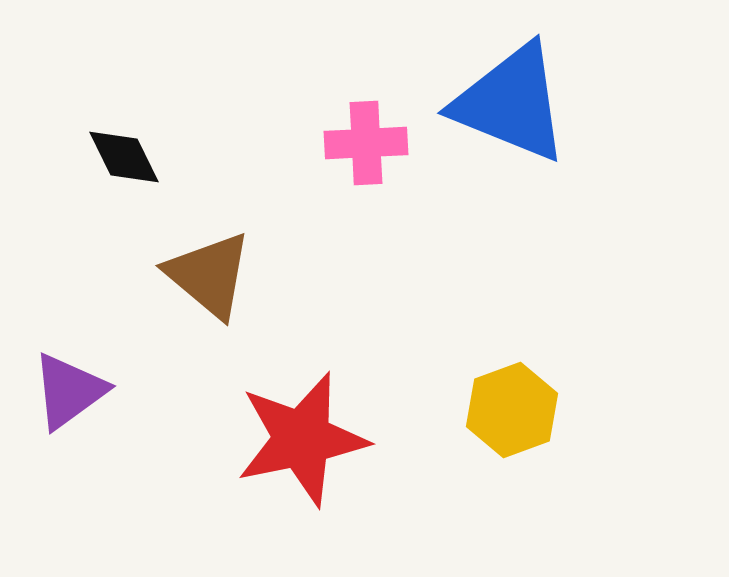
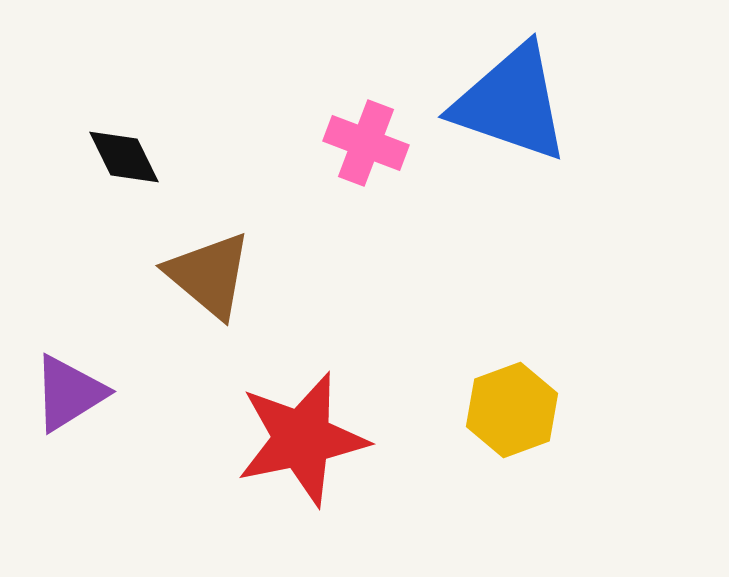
blue triangle: rotated 3 degrees counterclockwise
pink cross: rotated 24 degrees clockwise
purple triangle: moved 2 px down; rotated 4 degrees clockwise
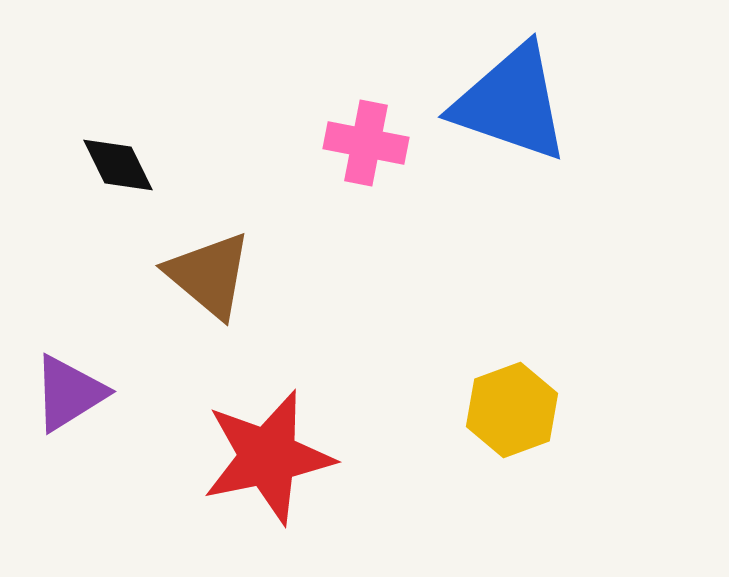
pink cross: rotated 10 degrees counterclockwise
black diamond: moved 6 px left, 8 px down
red star: moved 34 px left, 18 px down
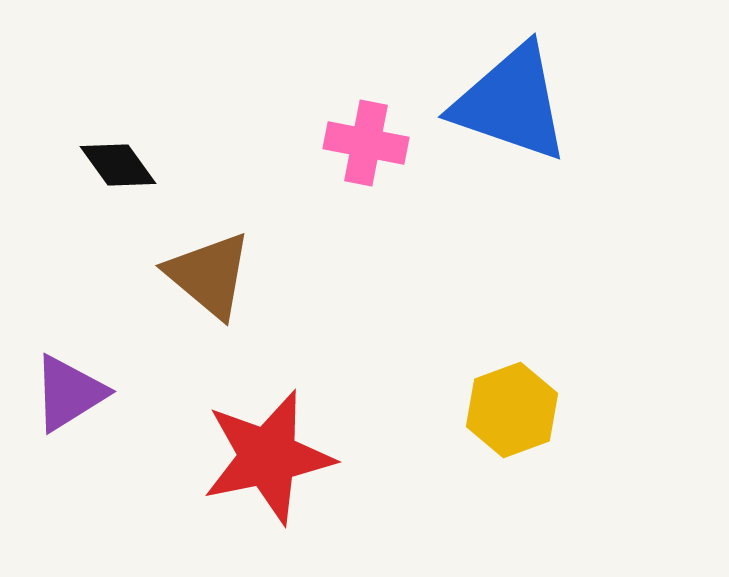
black diamond: rotated 10 degrees counterclockwise
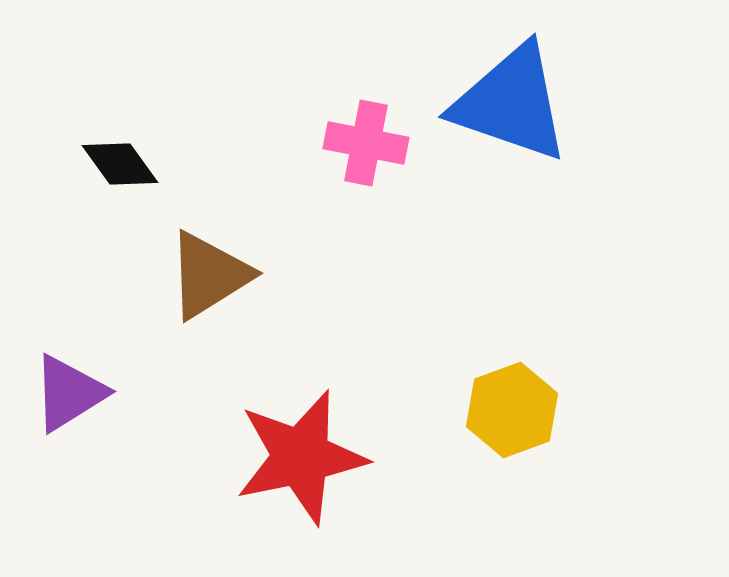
black diamond: moved 2 px right, 1 px up
brown triangle: rotated 48 degrees clockwise
red star: moved 33 px right
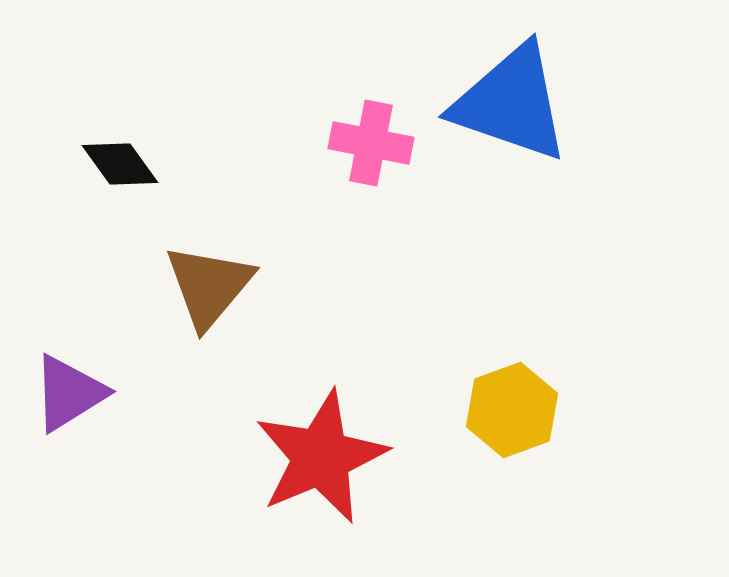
pink cross: moved 5 px right
brown triangle: moved 11 px down; rotated 18 degrees counterclockwise
red star: moved 20 px right; rotated 11 degrees counterclockwise
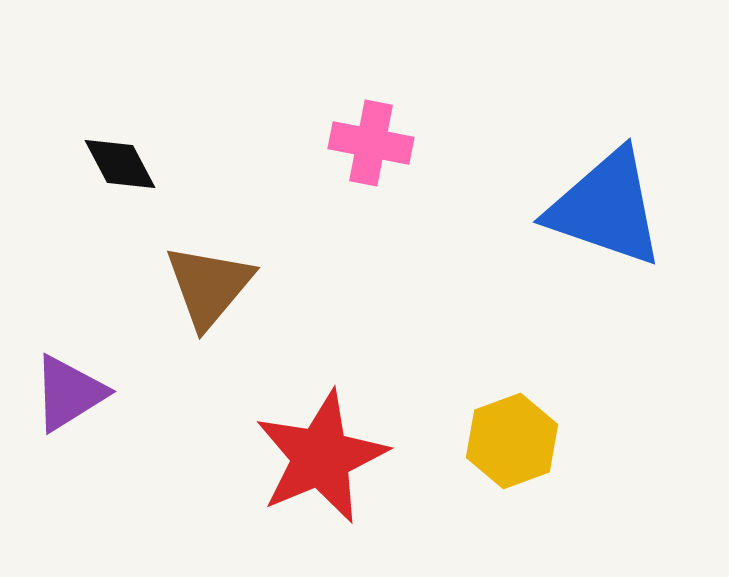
blue triangle: moved 95 px right, 105 px down
black diamond: rotated 8 degrees clockwise
yellow hexagon: moved 31 px down
